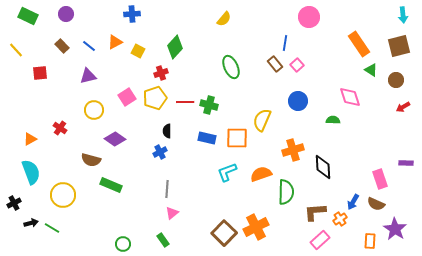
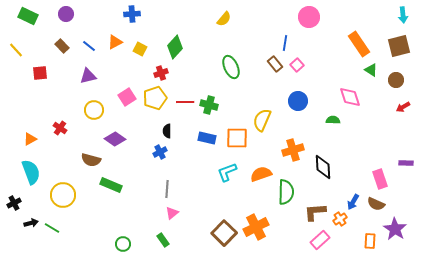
yellow square at (138, 51): moved 2 px right, 2 px up
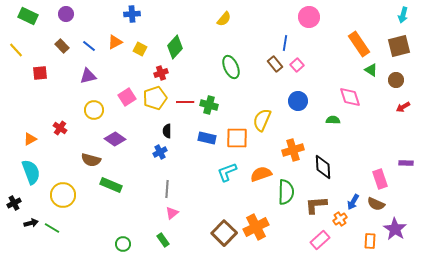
cyan arrow at (403, 15): rotated 21 degrees clockwise
brown L-shape at (315, 212): moved 1 px right, 7 px up
